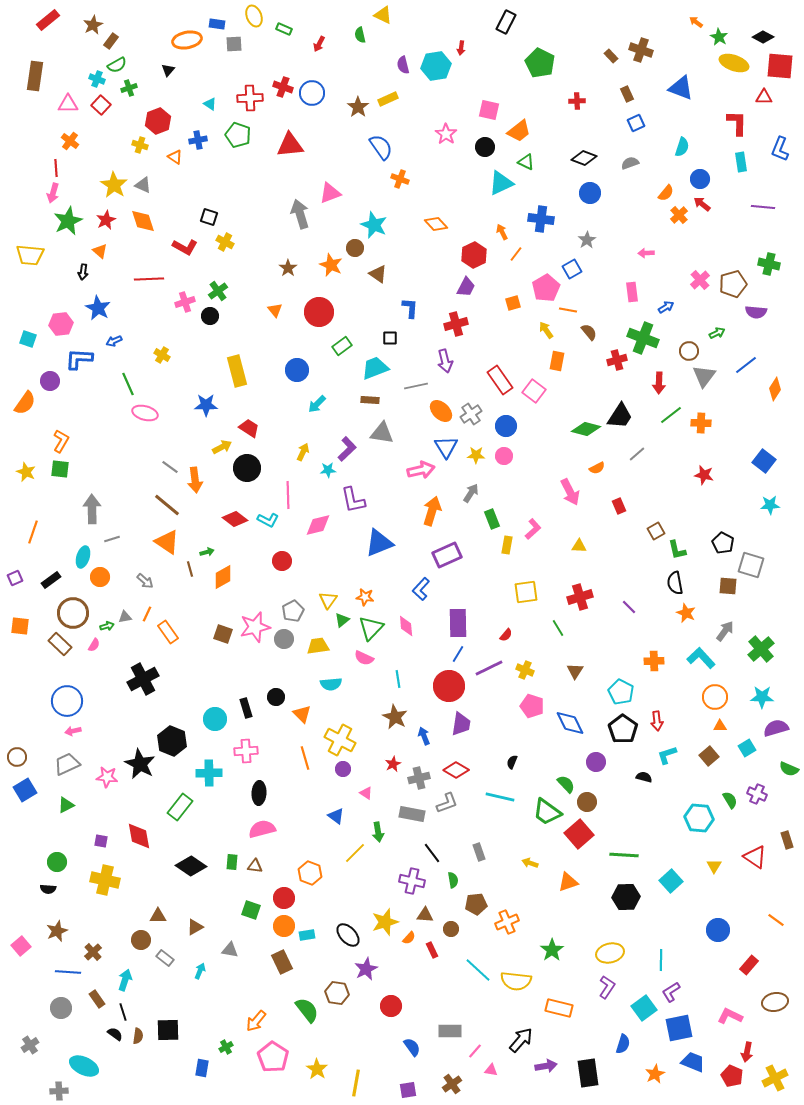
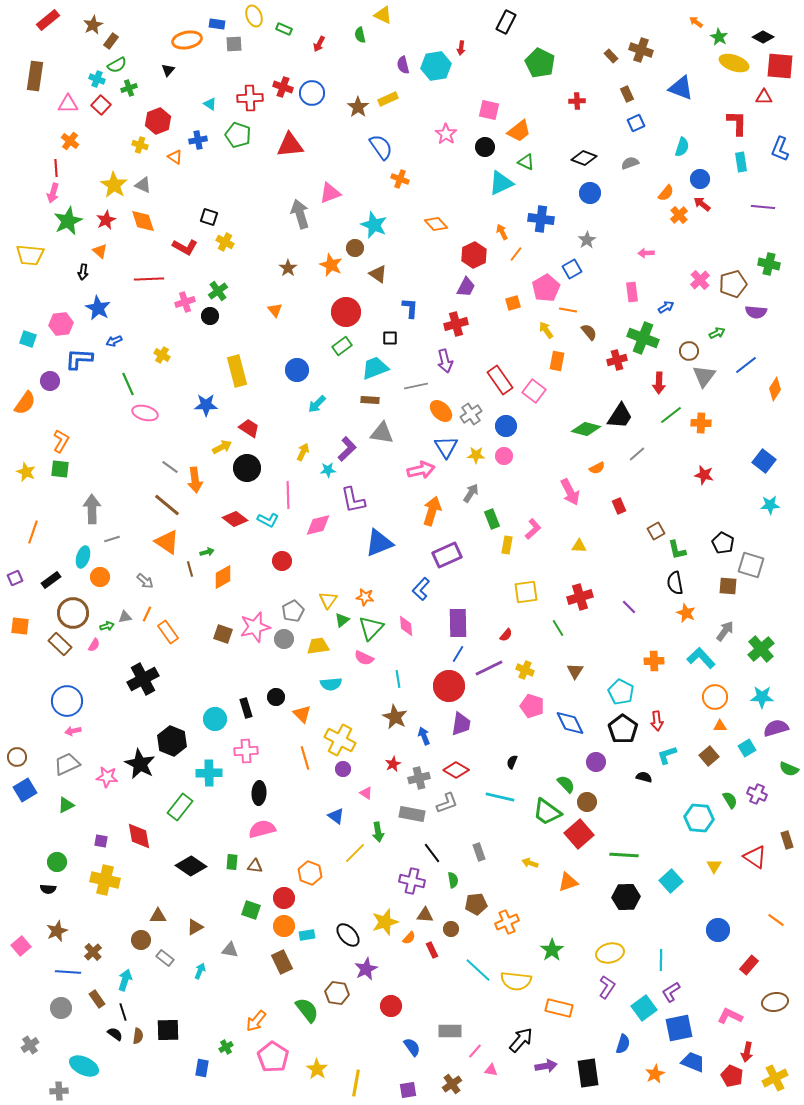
red circle at (319, 312): moved 27 px right
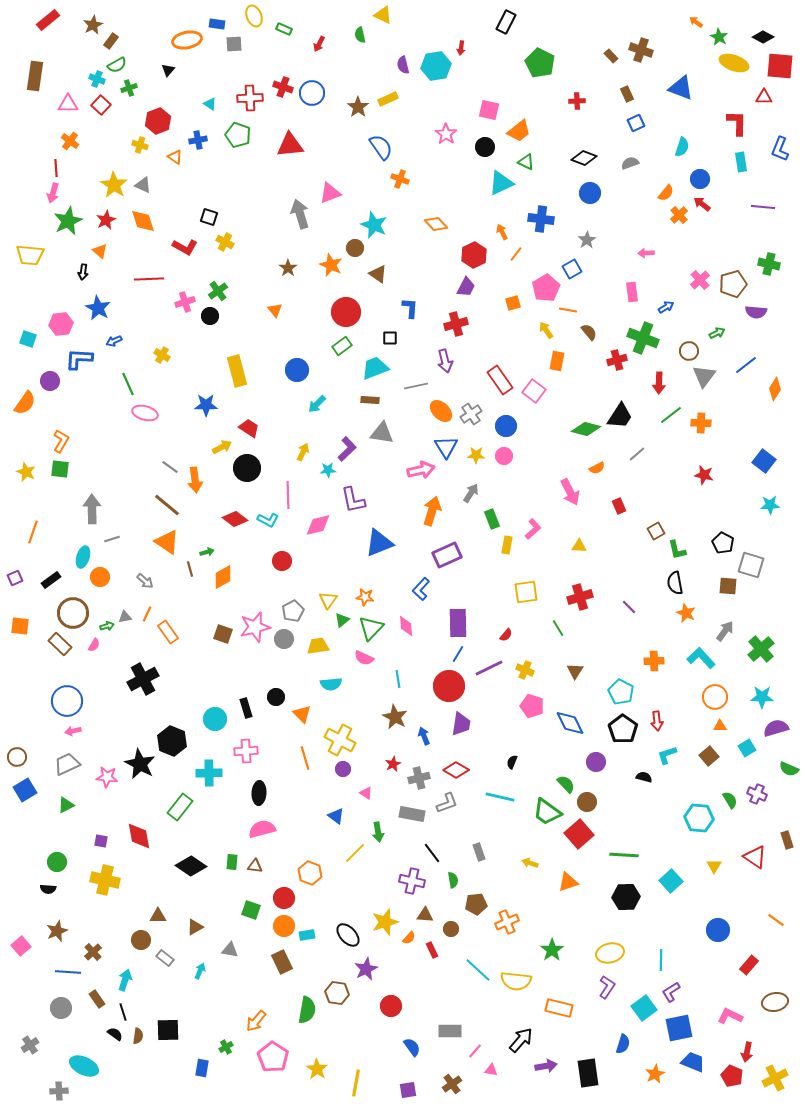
green semicircle at (307, 1010): rotated 48 degrees clockwise
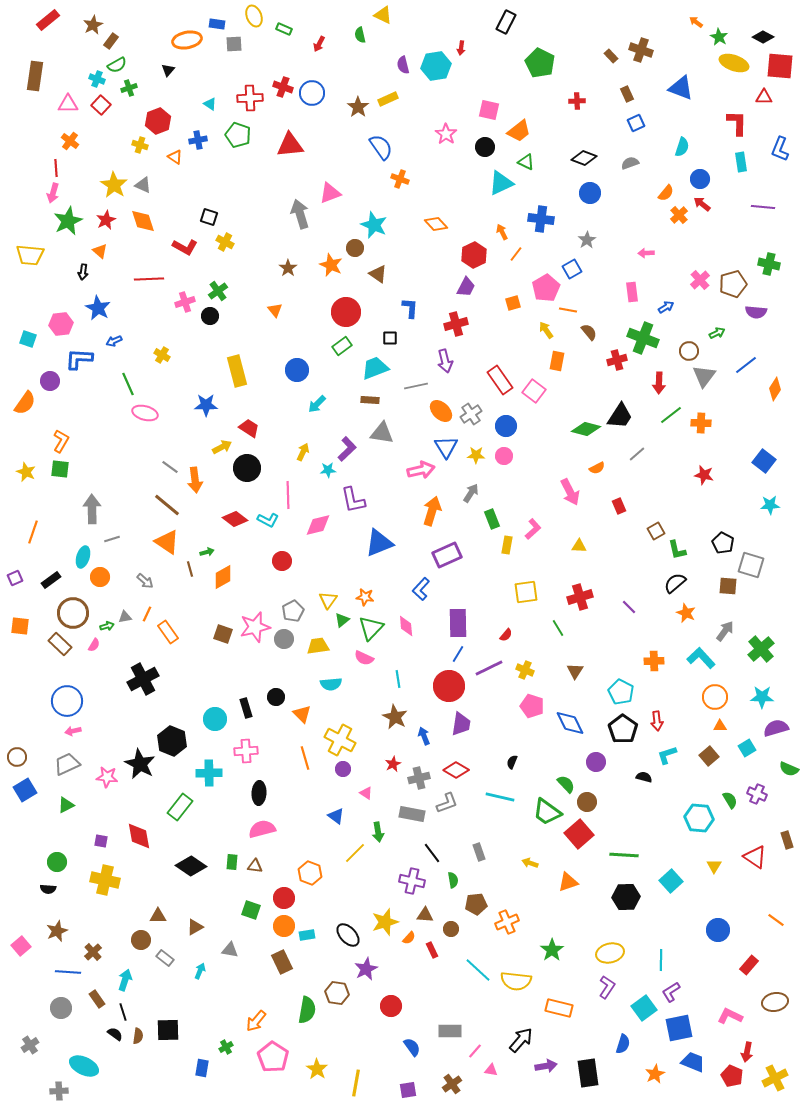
black semicircle at (675, 583): rotated 60 degrees clockwise
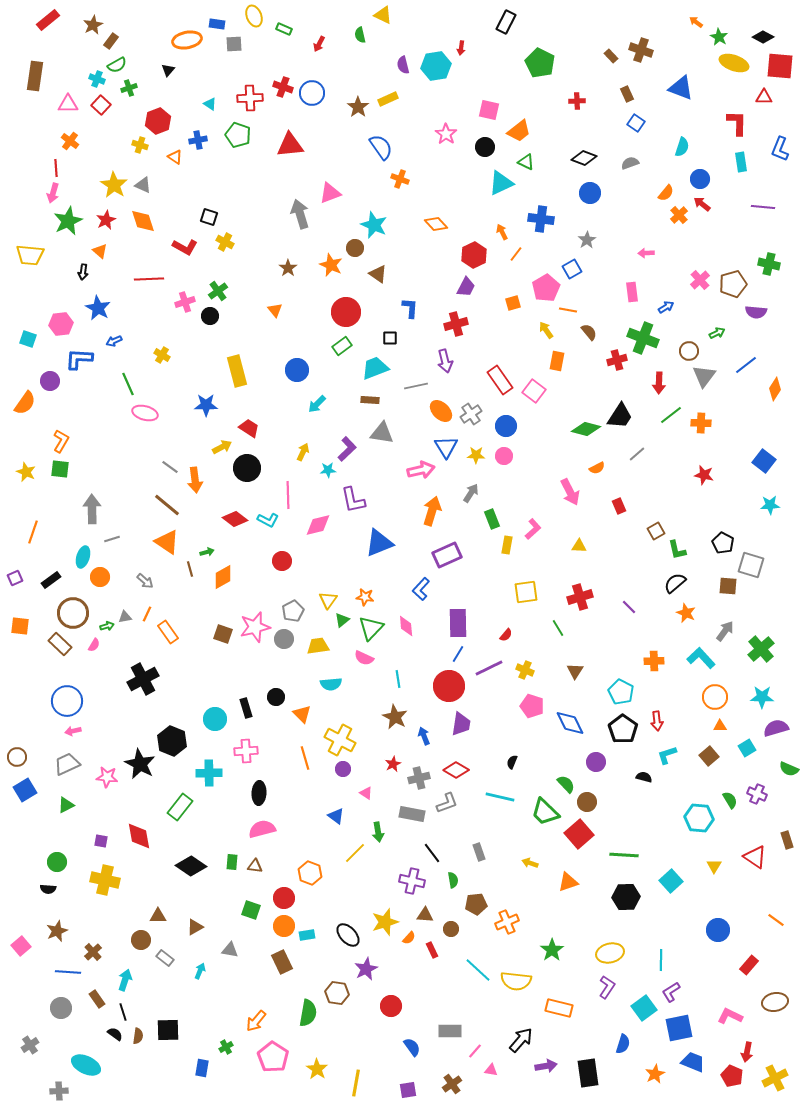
blue square at (636, 123): rotated 30 degrees counterclockwise
green trapezoid at (547, 812): moved 2 px left; rotated 8 degrees clockwise
green semicircle at (307, 1010): moved 1 px right, 3 px down
cyan ellipse at (84, 1066): moved 2 px right, 1 px up
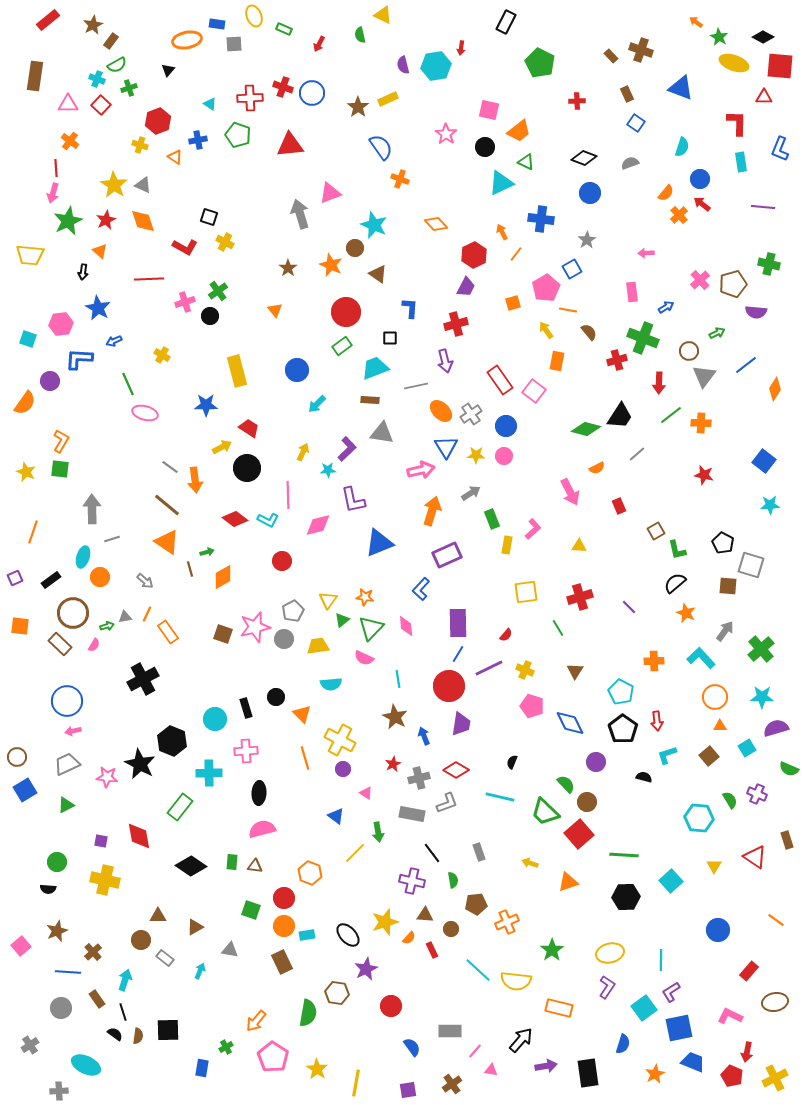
gray arrow at (471, 493): rotated 24 degrees clockwise
red rectangle at (749, 965): moved 6 px down
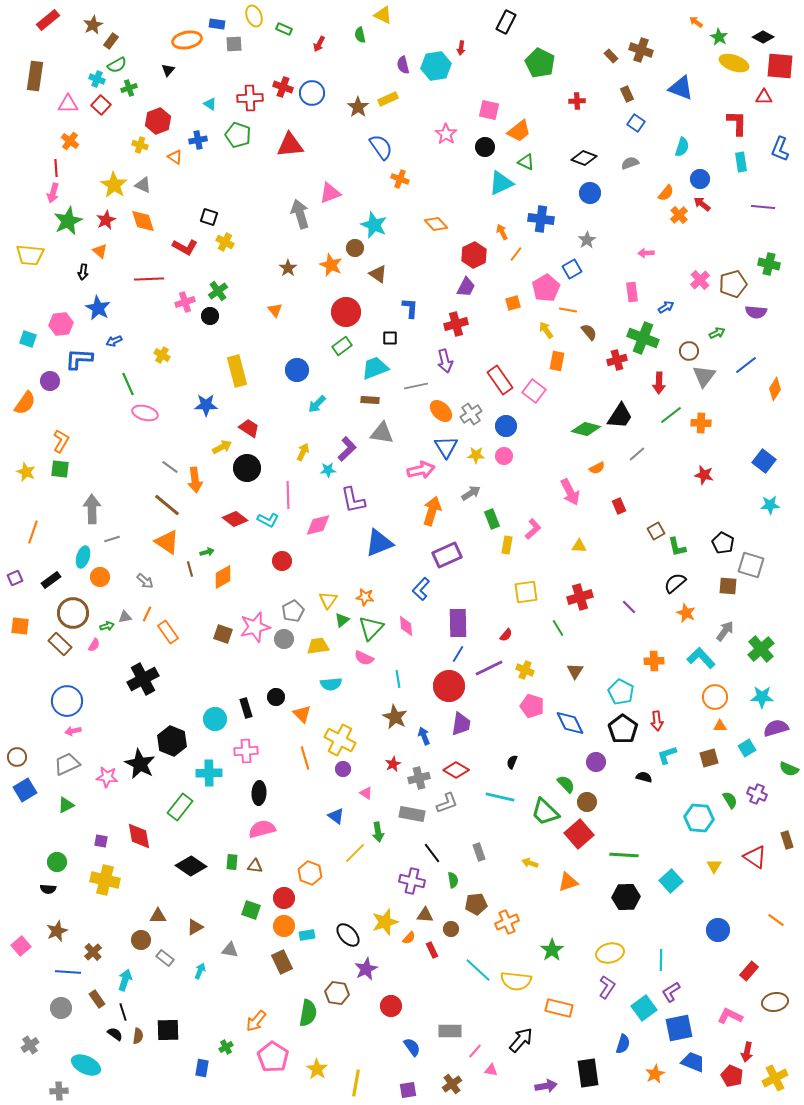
green L-shape at (677, 550): moved 3 px up
brown square at (709, 756): moved 2 px down; rotated 24 degrees clockwise
purple arrow at (546, 1066): moved 20 px down
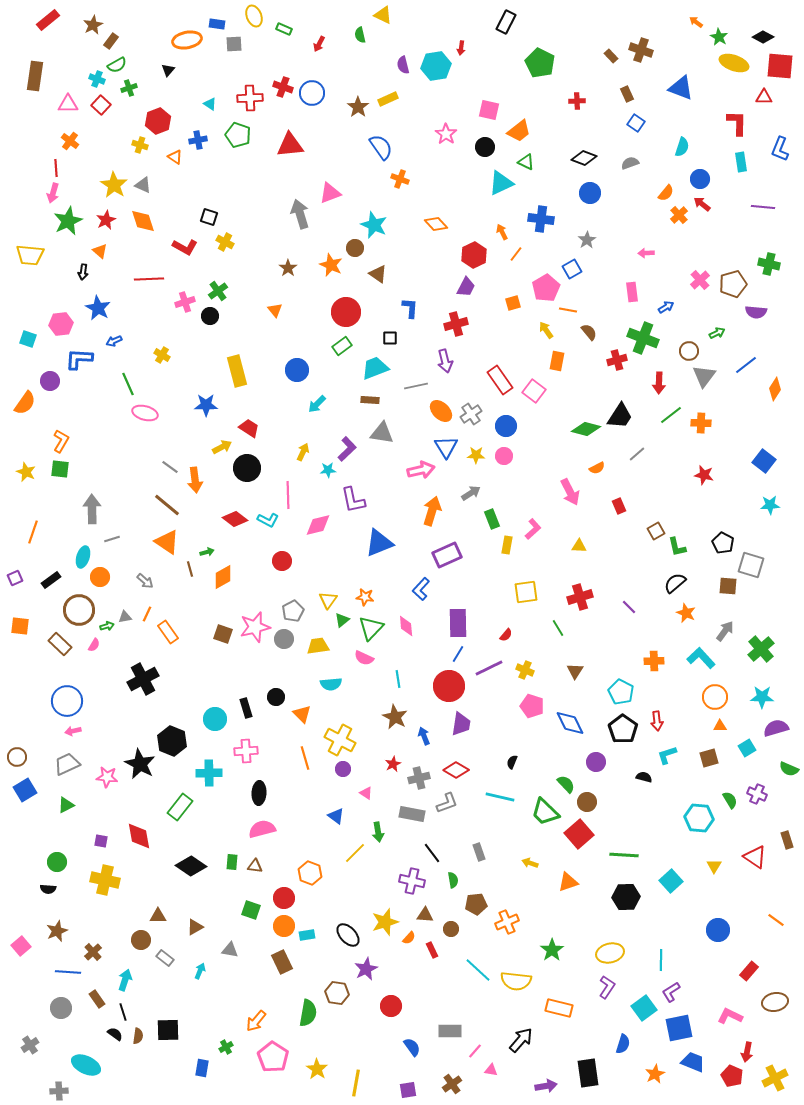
brown circle at (73, 613): moved 6 px right, 3 px up
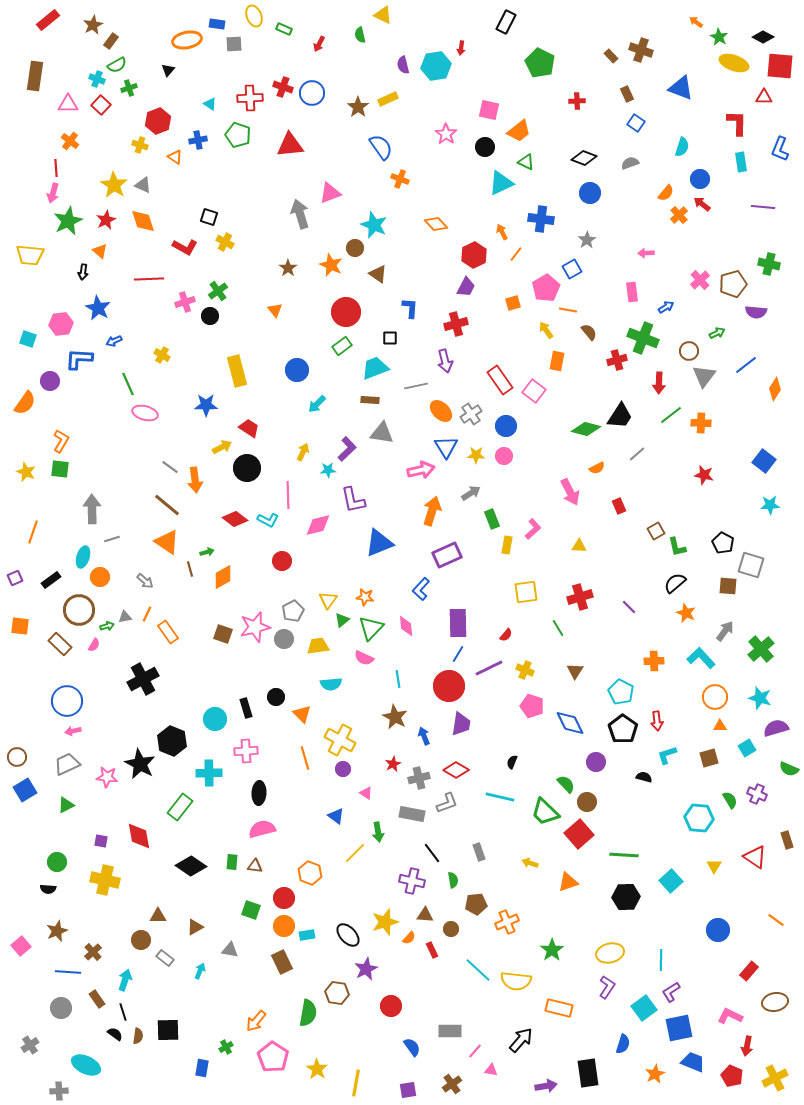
cyan star at (762, 697): moved 2 px left, 1 px down; rotated 15 degrees clockwise
red arrow at (747, 1052): moved 6 px up
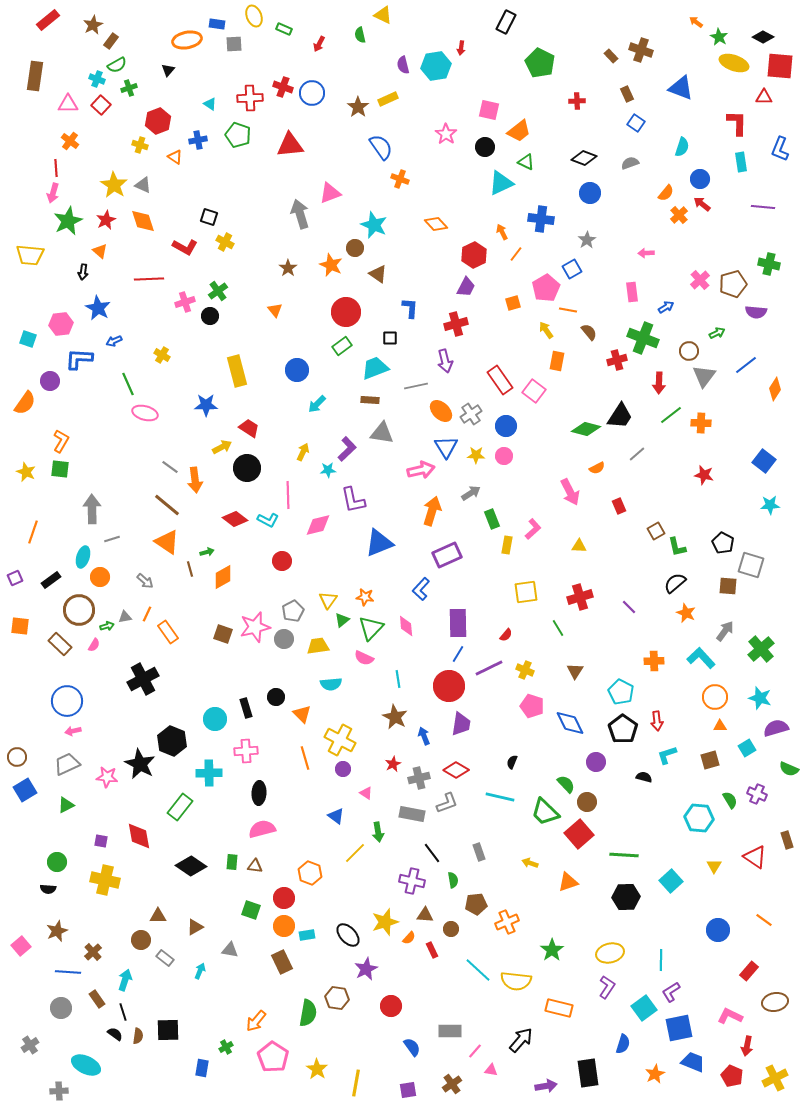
brown square at (709, 758): moved 1 px right, 2 px down
orange line at (776, 920): moved 12 px left
brown hexagon at (337, 993): moved 5 px down
